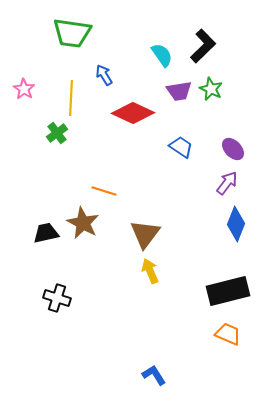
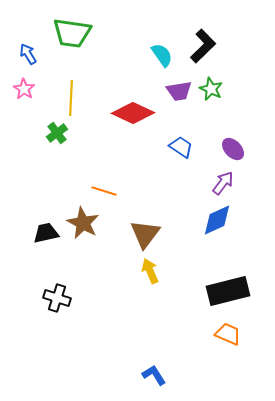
blue arrow: moved 76 px left, 21 px up
purple arrow: moved 4 px left
blue diamond: moved 19 px left, 4 px up; rotated 44 degrees clockwise
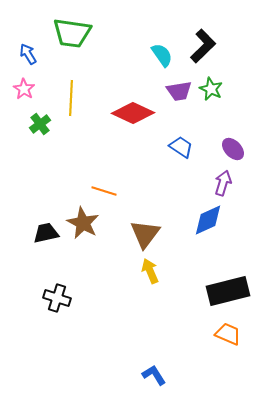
green cross: moved 17 px left, 9 px up
purple arrow: rotated 20 degrees counterclockwise
blue diamond: moved 9 px left
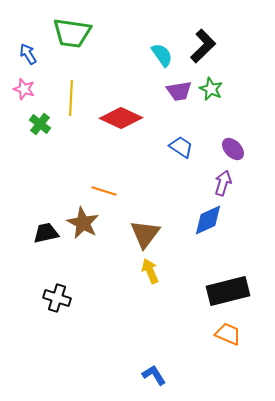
pink star: rotated 15 degrees counterclockwise
red diamond: moved 12 px left, 5 px down
green cross: rotated 15 degrees counterclockwise
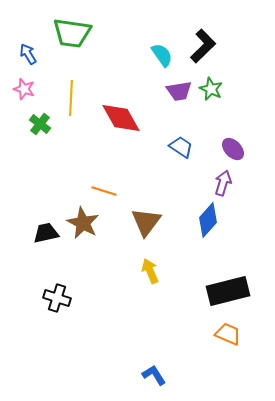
red diamond: rotated 36 degrees clockwise
blue diamond: rotated 24 degrees counterclockwise
brown triangle: moved 1 px right, 12 px up
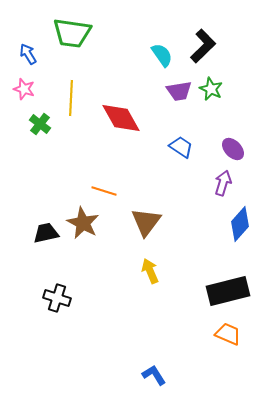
blue diamond: moved 32 px right, 4 px down
